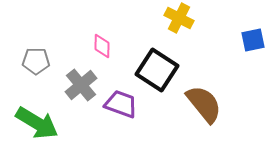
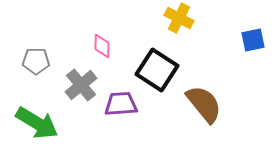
purple trapezoid: rotated 24 degrees counterclockwise
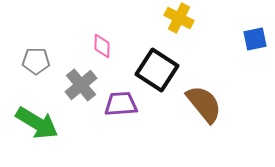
blue square: moved 2 px right, 1 px up
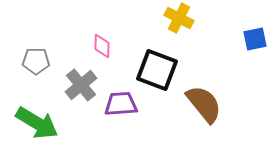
black square: rotated 12 degrees counterclockwise
